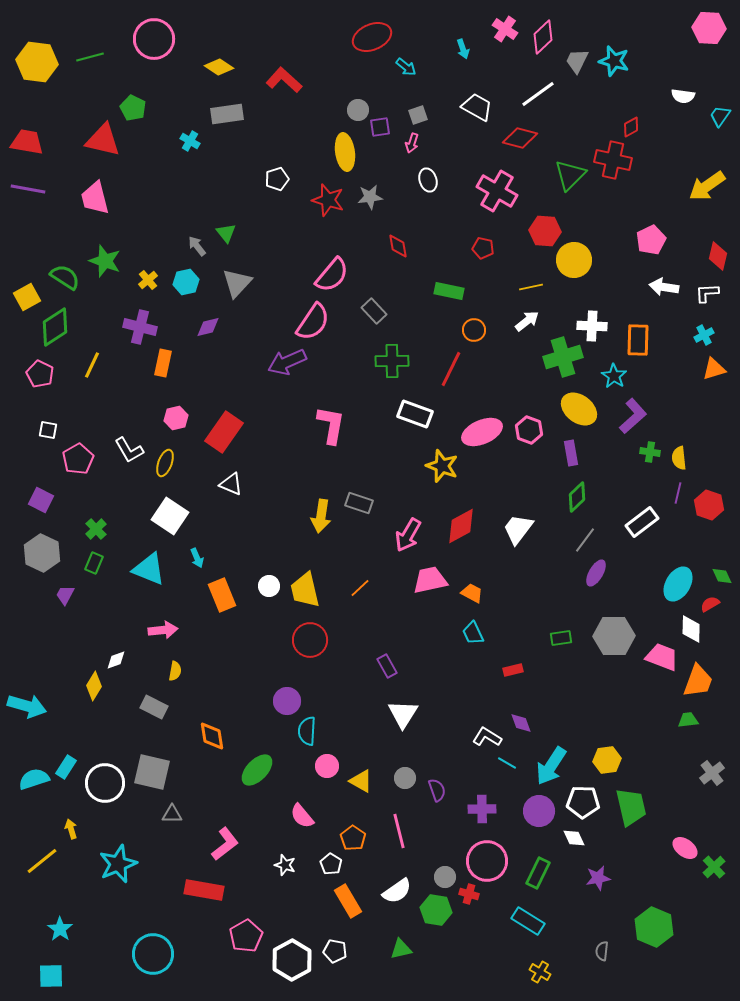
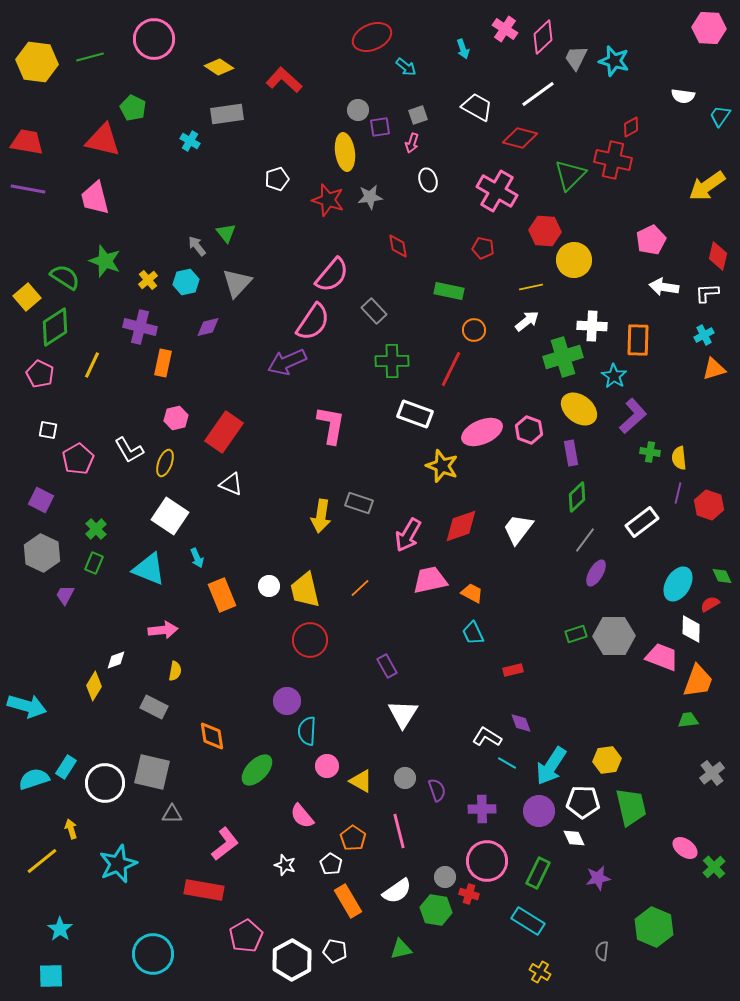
gray trapezoid at (577, 61): moved 1 px left, 3 px up
yellow square at (27, 297): rotated 12 degrees counterclockwise
red diamond at (461, 526): rotated 9 degrees clockwise
green rectangle at (561, 638): moved 15 px right, 4 px up; rotated 10 degrees counterclockwise
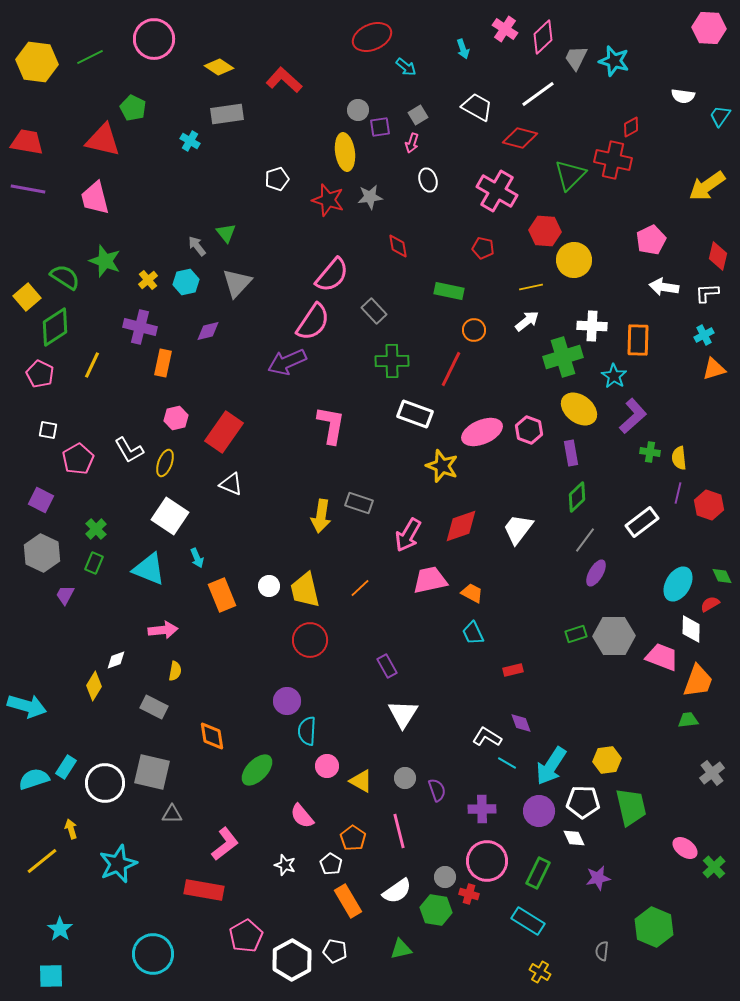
green line at (90, 57): rotated 12 degrees counterclockwise
gray square at (418, 115): rotated 12 degrees counterclockwise
purple diamond at (208, 327): moved 4 px down
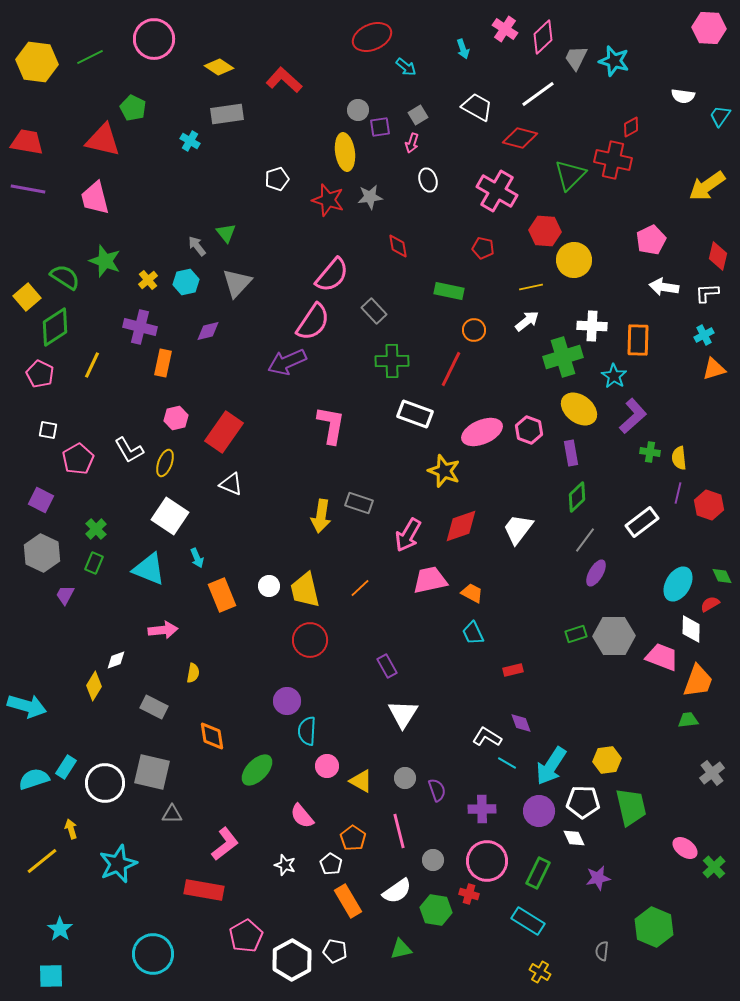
yellow star at (442, 466): moved 2 px right, 5 px down
yellow semicircle at (175, 671): moved 18 px right, 2 px down
gray circle at (445, 877): moved 12 px left, 17 px up
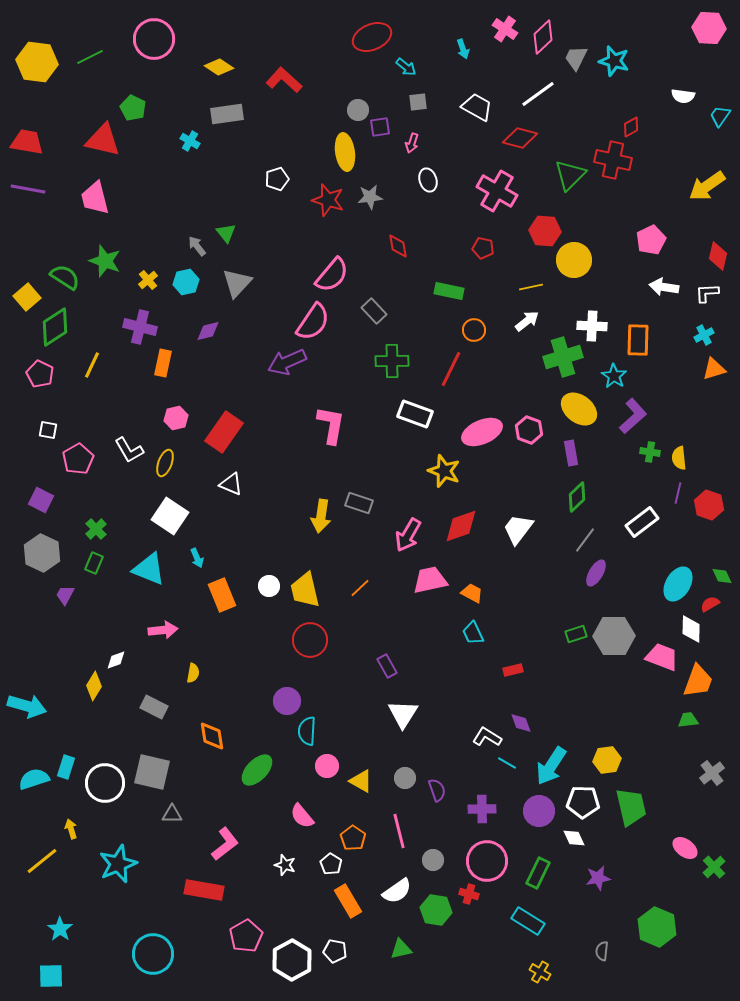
gray square at (418, 115): moved 13 px up; rotated 24 degrees clockwise
cyan rectangle at (66, 767): rotated 15 degrees counterclockwise
green hexagon at (654, 927): moved 3 px right
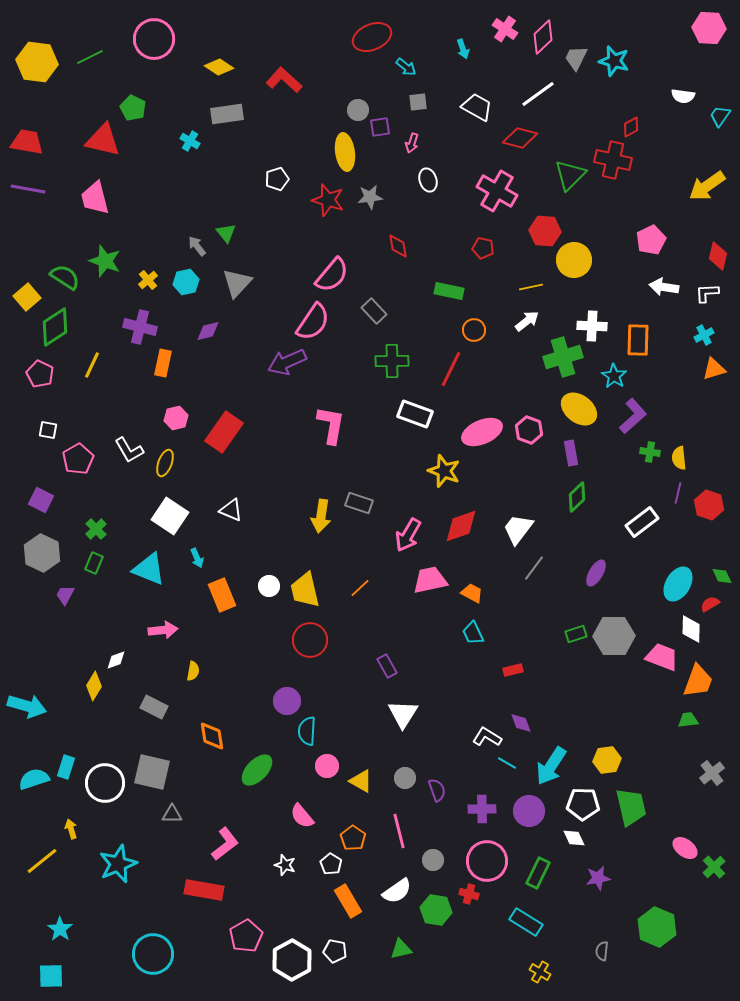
white triangle at (231, 484): moved 26 px down
gray line at (585, 540): moved 51 px left, 28 px down
yellow semicircle at (193, 673): moved 2 px up
white pentagon at (583, 802): moved 2 px down
purple circle at (539, 811): moved 10 px left
cyan rectangle at (528, 921): moved 2 px left, 1 px down
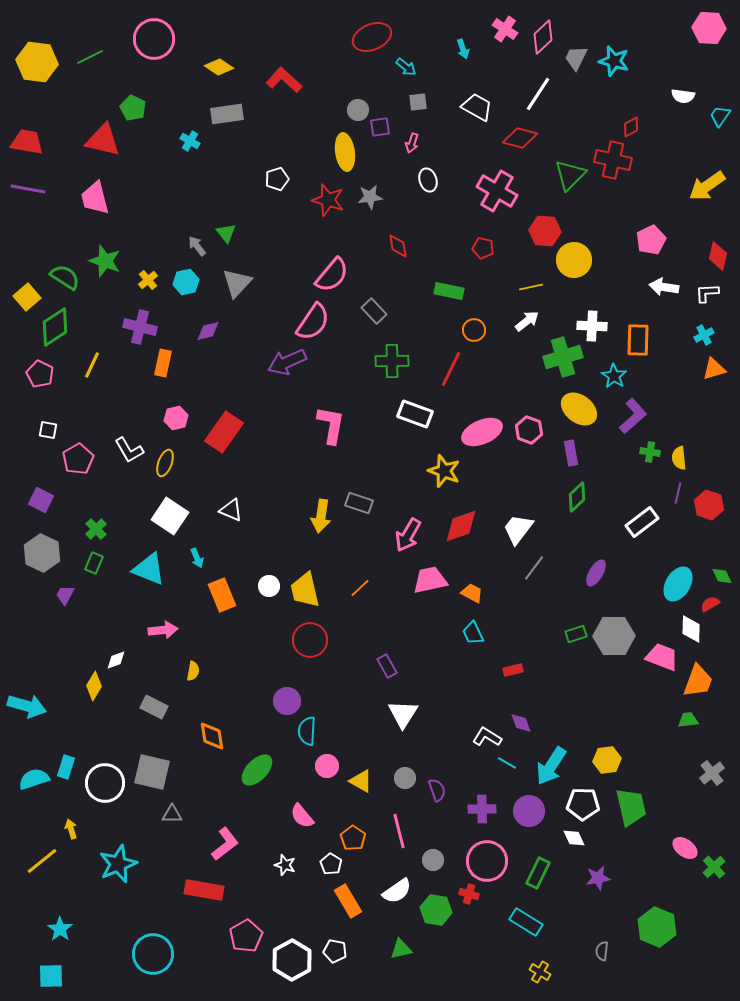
white line at (538, 94): rotated 21 degrees counterclockwise
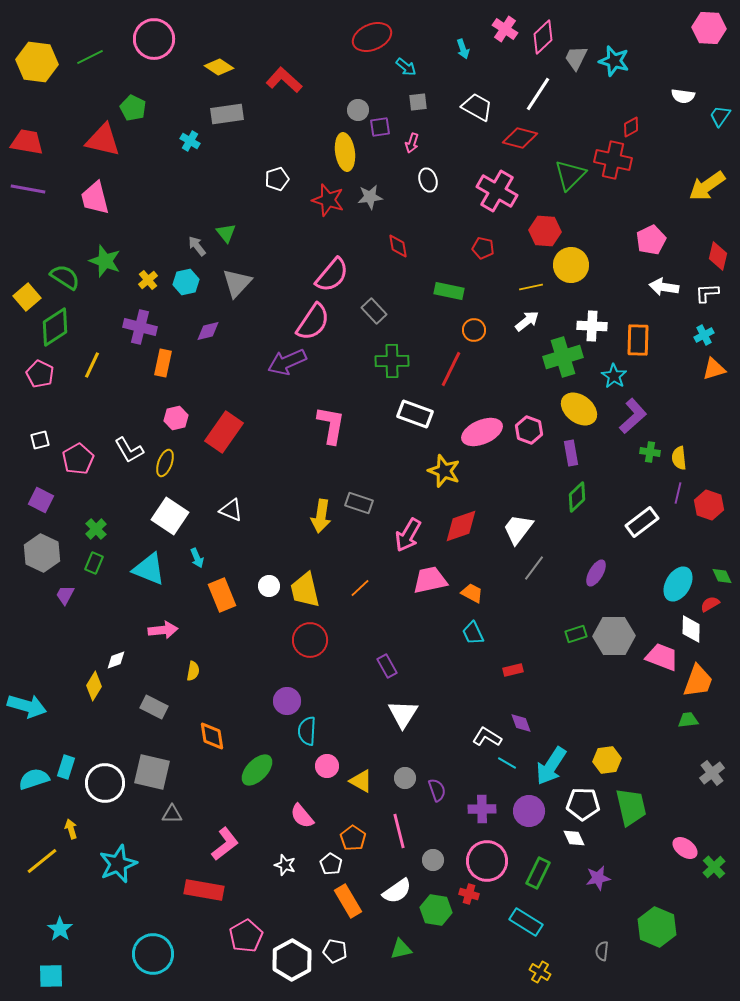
yellow circle at (574, 260): moved 3 px left, 5 px down
white square at (48, 430): moved 8 px left, 10 px down; rotated 24 degrees counterclockwise
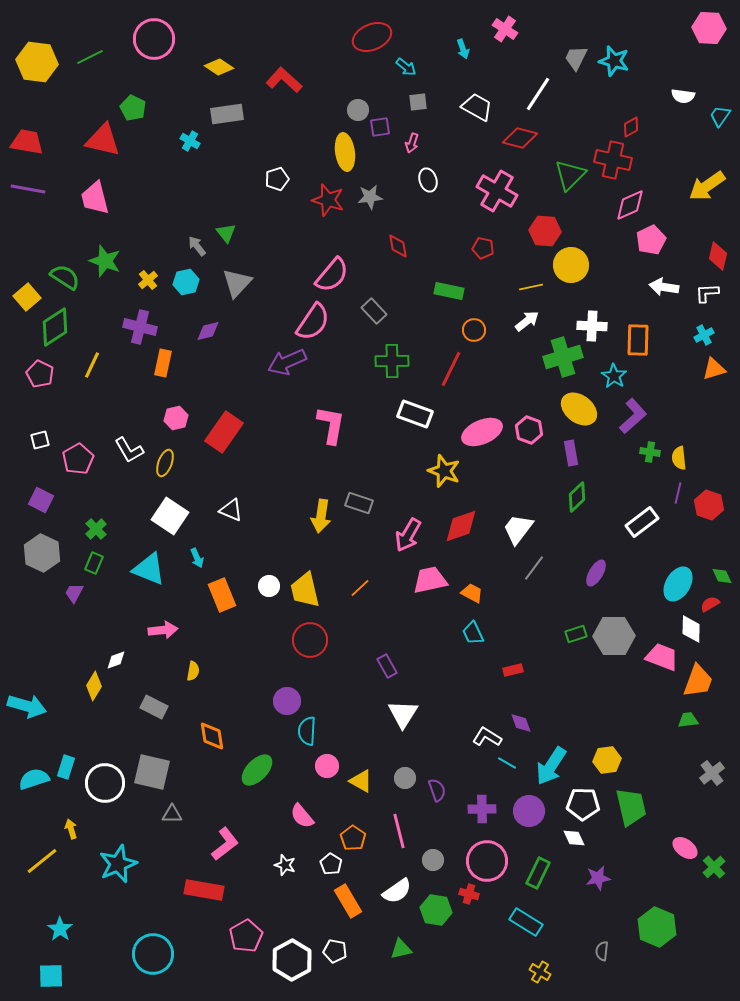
pink diamond at (543, 37): moved 87 px right, 168 px down; rotated 20 degrees clockwise
purple trapezoid at (65, 595): moved 9 px right, 2 px up
